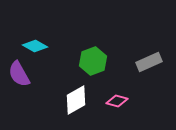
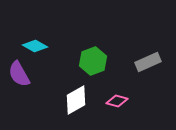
gray rectangle: moved 1 px left
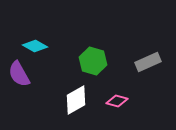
green hexagon: rotated 24 degrees counterclockwise
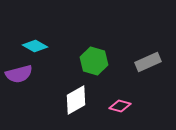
green hexagon: moved 1 px right
purple semicircle: rotated 76 degrees counterclockwise
pink diamond: moved 3 px right, 5 px down
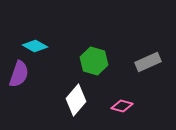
purple semicircle: rotated 56 degrees counterclockwise
white diamond: rotated 20 degrees counterclockwise
pink diamond: moved 2 px right
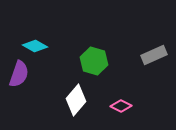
gray rectangle: moved 6 px right, 7 px up
pink diamond: moved 1 px left; rotated 10 degrees clockwise
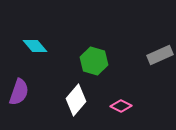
cyan diamond: rotated 20 degrees clockwise
gray rectangle: moved 6 px right
purple semicircle: moved 18 px down
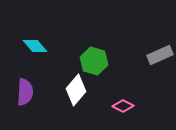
purple semicircle: moved 6 px right; rotated 16 degrees counterclockwise
white diamond: moved 10 px up
pink diamond: moved 2 px right
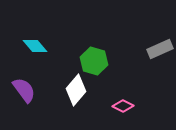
gray rectangle: moved 6 px up
purple semicircle: moved 1 px left, 2 px up; rotated 40 degrees counterclockwise
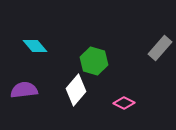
gray rectangle: moved 1 px up; rotated 25 degrees counterclockwise
purple semicircle: rotated 60 degrees counterclockwise
pink diamond: moved 1 px right, 3 px up
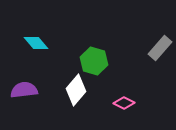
cyan diamond: moved 1 px right, 3 px up
